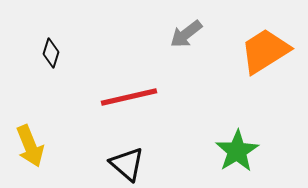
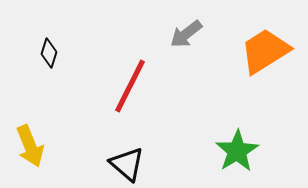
black diamond: moved 2 px left
red line: moved 1 px right, 11 px up; rotated 50 degrees counterclockwise
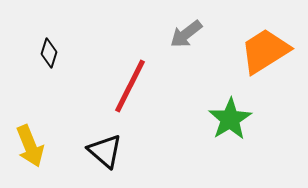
green star: moved 7 px left, 32 px up
black triangle: moved 22 px left, 13 px up
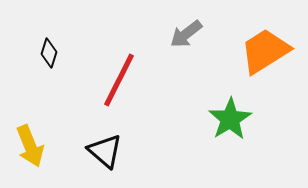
red line: moved 11 px left, 6 px up
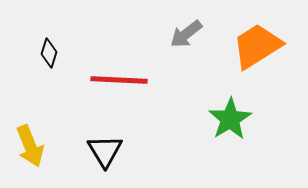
orange trapezoid: moved 8 px left, 5 px up
red line: rotated 66 degrees clockwise
black triangle: rotated 18 degrees clockwise
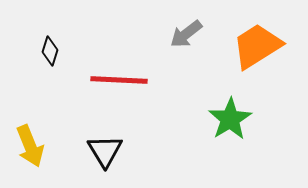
black diamond: moved 1 px right, 2 px up
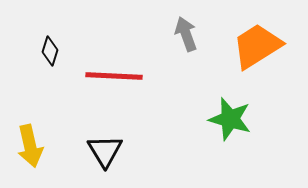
gray arrow: rotated 108 degrees clockwise
red line: moved 5 px left, 4 px up
green star: rotated 24 degrees counterclockwise
yellow arrow: rotated 9 degrees clockwise
